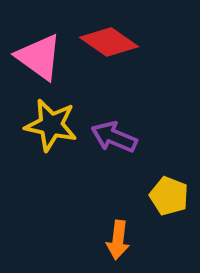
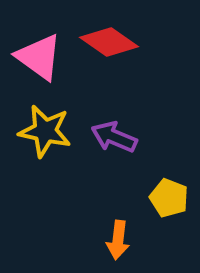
yellow star: moved 6 px left, 6 px down
yellow pentagon: moved 2 px down
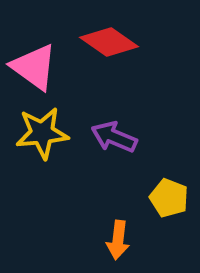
pink triangle: moved 5 px left, 10 px down
yellow star: moved 3 px left, 2 px down; rotated 18 degrees counterclockwise
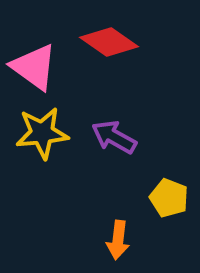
purple arrow: rotated 6 degrees clockwise
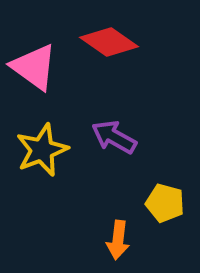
yellow star: moved 17 px down; rotated 16 degrees counterclockwise
yellow pentagon: moved 4 px left, 5 px down; rotated 6 degrees counterclockwise
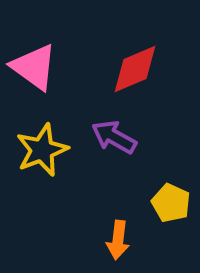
red diamond: moved 26 px right, 27 px down; rotated 58 degrees counterclockwise
yellow pentagon: moved 6 px right; rotated 9 degrees clockwise
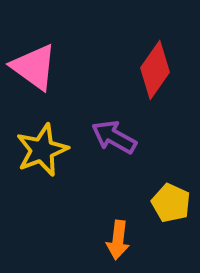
red diamond: moved 20 px right, 1 px down; rotated 32 degrees counterclockwise
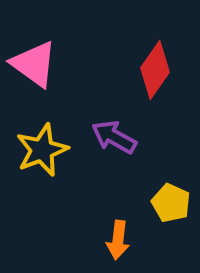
pink triangle: moved 3 px up
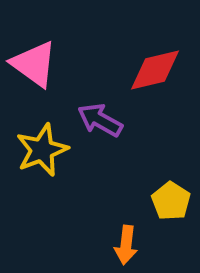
red diamond: rotated 42 degrees clockwise
purple arrow: moved 14 px left, 17 px up
yellow pentagon: moved 2 px up; rotated 9 degrees clockwise
orange arrow: moved 8 px right, 5 px down
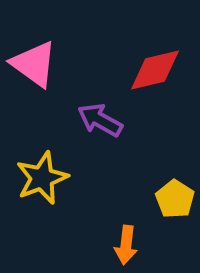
yellow star: moved 28 px down
yellow pentagon: moved 4 px right, 2 px up
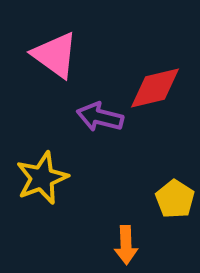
pink triangle: moved 21 px right, 9 px up
red diamond: moved 18 px down
purple arrow: moved 3 px up; rotated 15 degrees counterclockwise
orange arrow: rotated 9 degrees counterclockwise
